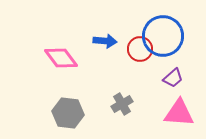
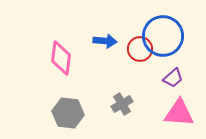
pink diamond: rotated 44 degrees clockwise
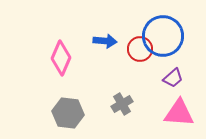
pink diamond: rotated 16 degrees clockwise
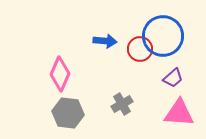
pink diamond: moved 1 px left, 16 px down
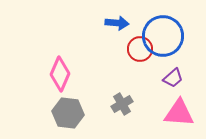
blue arrow: moved 12 px right, 18 px up
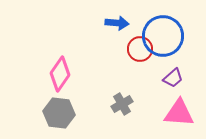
pink diamond: rotated 12 degrees clockwise
gray hexagon: moved 9 px left
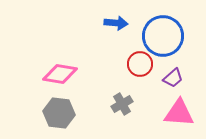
blue arrow: moved 1 px left
red circle: moved 15 px down
pink diamond: rotated 64 degrees clockwise
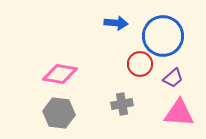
gray cross: rotated 20 degrees clockwise
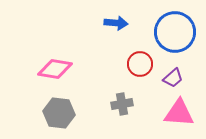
blue circle: moved 12 px right, 4 px up
pink diamond: moved 5 px left, 5 px up
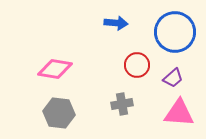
red circle: moved 3 px left, 1 px down
